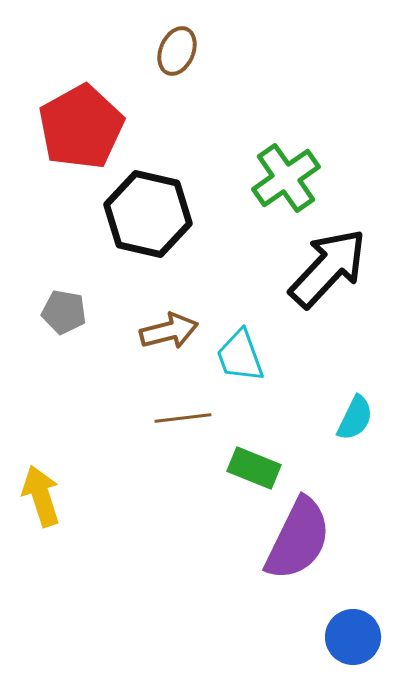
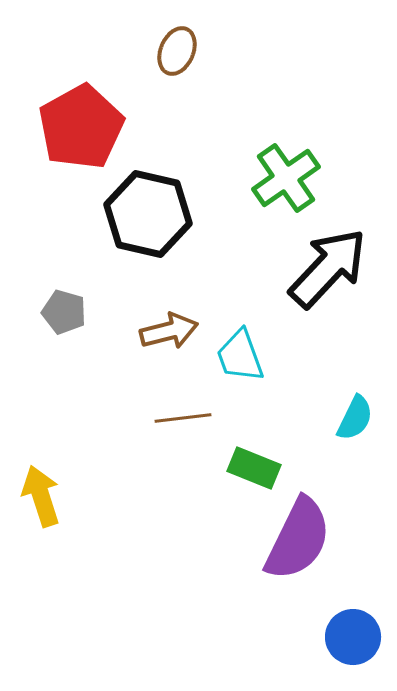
gray pentagon: rotated 6 degrees clockwise
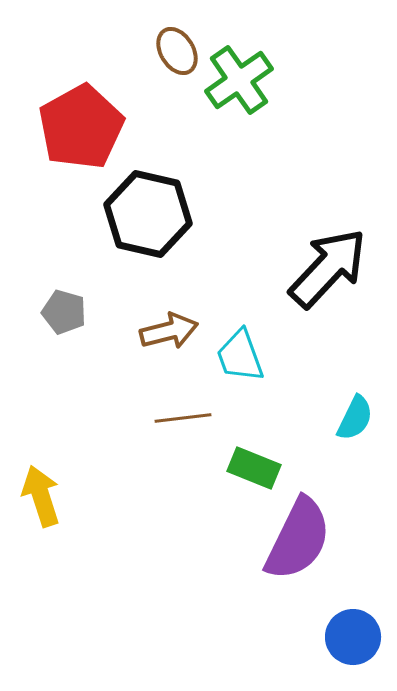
brown ellipse: rotated 54 degrees counterclockwise
green cross: moved 47 px left, 98 px up
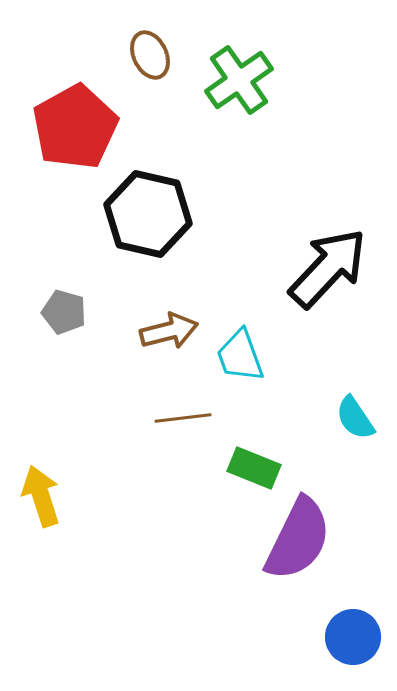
brown ellipse: moved 27 px left, 4 px down; rotated 6 degrees clockwise
red pentagon: moved 6 px left
cyan semicircle: rotated 120 degrees clockwise
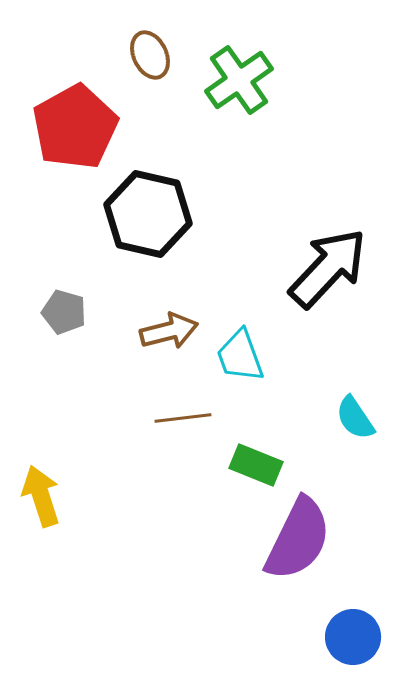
green rectangle: moved 2 px right, 3 px up
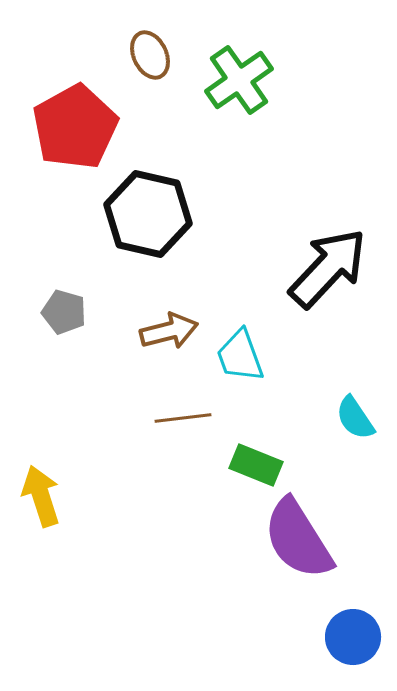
purple semicircle: rotated 122 degrees clockwise
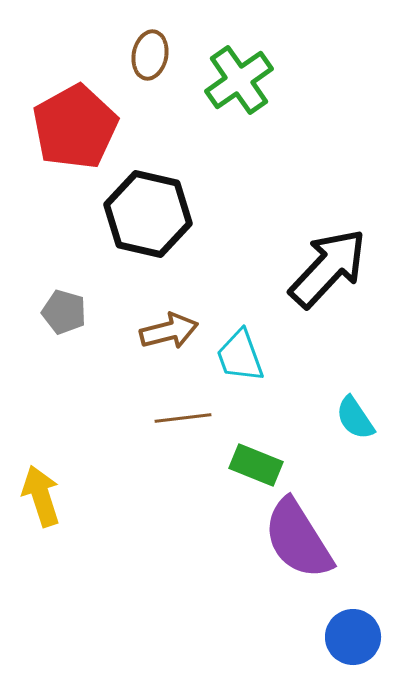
brown ellipse: rotated 36 degrees clockwise
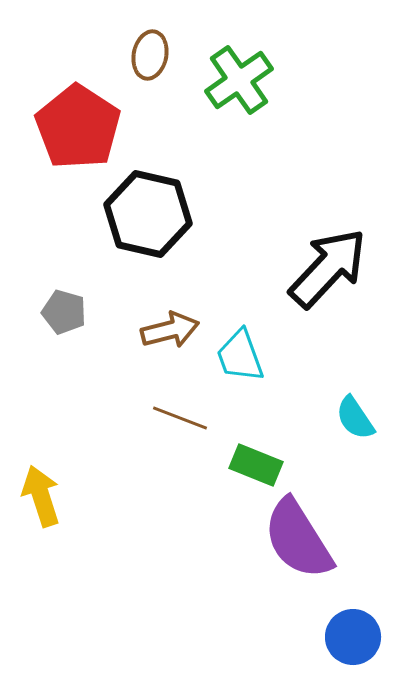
red pentagon: moved 3 px right; rotated 10 degrees counterclockwise
brown arrow: moved 1 px right, 1 px up
brown line: moved 3 px left; rotated 28 degrees clockwise
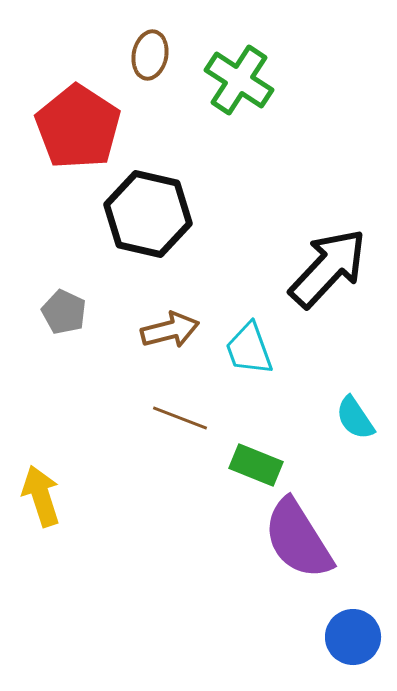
green cross: rotated 22 degrees counterclockwise
gray pentagon: rotated 9 degrees clockwise
cyan trapezoid: moved 9 px right, 7 px up
